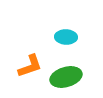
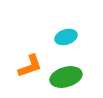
cyan ellipse: rotated 20 degrees counterclockwise
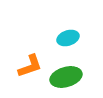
cyan ellipse: moved 2 px right, 1 px down
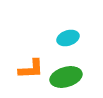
orange L-shape: moved 1 px right, 3 px down; rotated 16 degrees clockwise
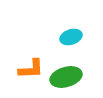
cyan ellipse: moved 3 px right, 1 px up
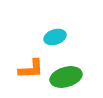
cyan ellipse: moved 16 px left
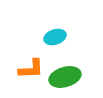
green ellipse: moved 1 px left
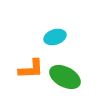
green ellipse: rotated 44 degrees clockwise
